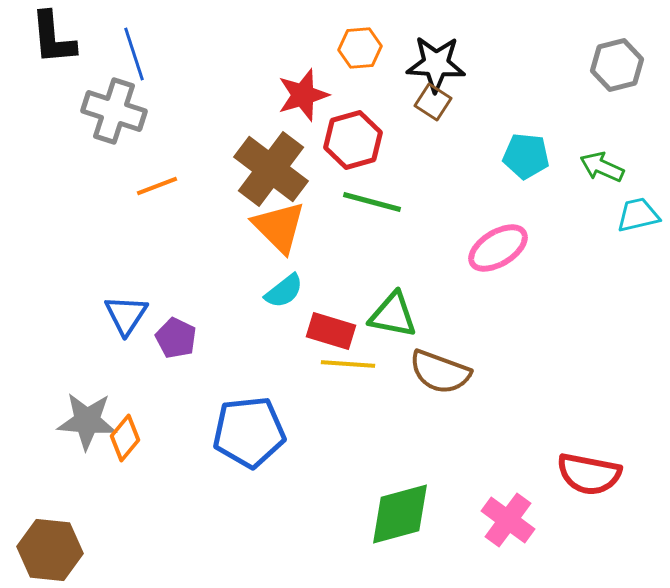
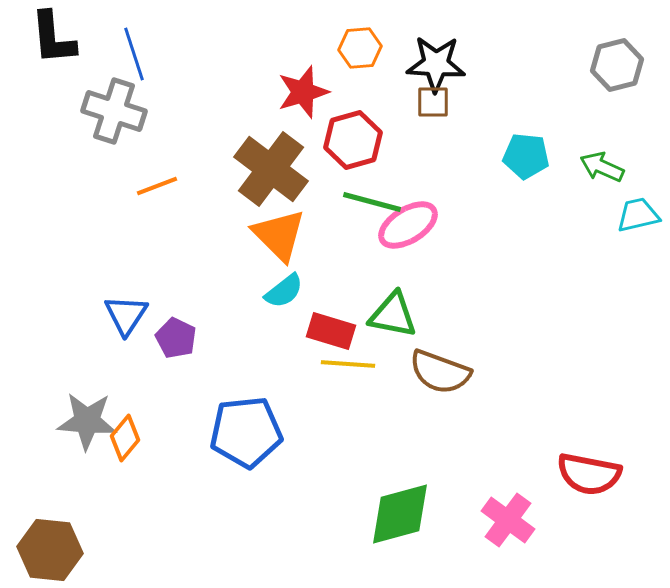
red star: moved 3 px up
brown square: rotated 33 degrees counterclockwise
orange triangle: moved 8 px down
pink ellipse: moved 90 px left, 23 px up
blue pentagon: moved 3 px left
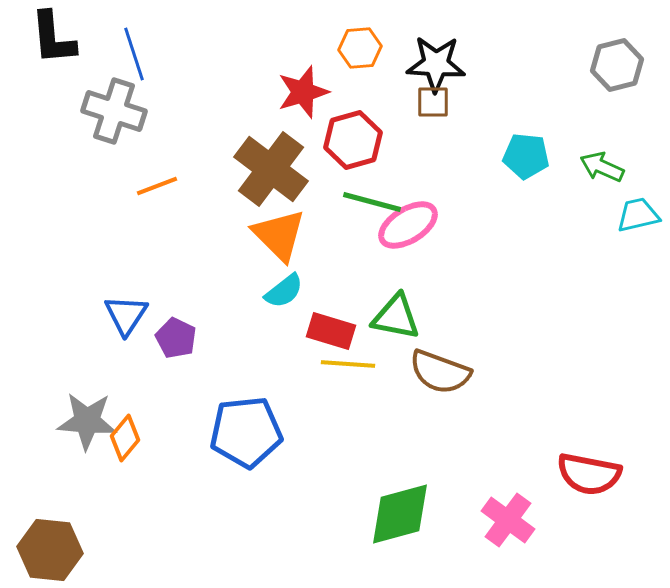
green triangle: moved 3 px right, 2 px down
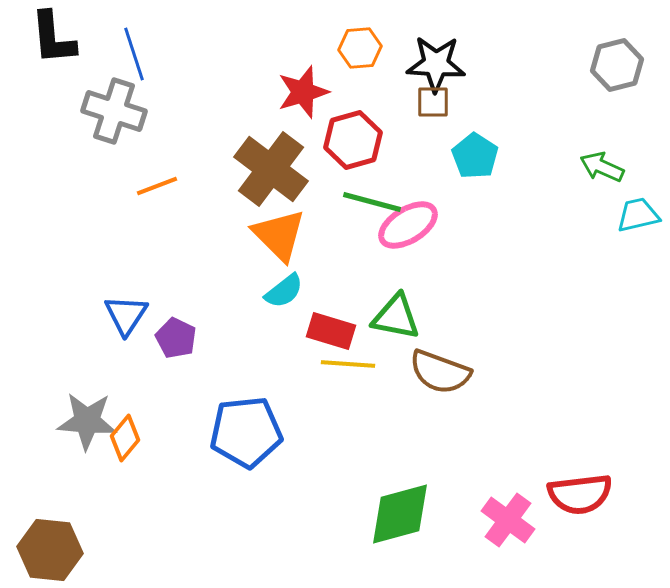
cyan pentagon: moved 51 px left; rotated 27 degrees clockwise
red semicircle: moved 9 px left, 20 px down; rotated 18 degrees counterclockwise
